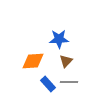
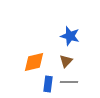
blue star: moved 11 px right, 3 px up; rotated 18 degrees clockwise
orange diamond: moved 1 px right, 1 px down; rotated 10 degrees counterclockwise
blue rectangle: rotated 49 degrees clockwise
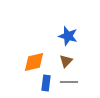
blue star: moved 2 px left
blue rectangle: moved 2 px left, 1 px up
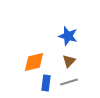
brown triangle: moved 3 px right
gray line: rotated 18 degrees counterclockwise
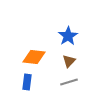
blue star: rotated 24 degrees clockwise
orange diamond: moved 5 px up; rotated 20 degrees clockwise
blue rectangle: moved 19 px left, 1 px up
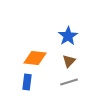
orange diamond: moved 1 px right, 1 px down
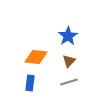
orange diamond: moved 1 px right, 1 px up
blue rectangle: moved 3 px right, 1 px down
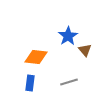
brown triangle: moved 16 px right, 11 px up; rotated 24 degrees counterclockwise
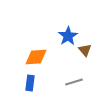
orange diamond: rotated 10 degrees counterclockwise
gray line: moved 5 px right
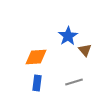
blue rectangle: moved 7 px right
